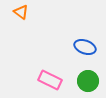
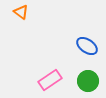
blue ellipse: moved 2 px right, 1 px up; rotated 15 degrees clockwise
pink rectangle: rotated 60 degrees counterclockwise
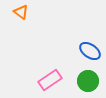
blue ellipse: moved 3 px right, 5 px down
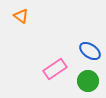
orange triangle: moved 4 px down
pink rectangle: moved 5 px right, 11 px up
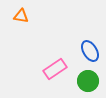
orange triangle: rotated 28 degrees counterclockwise
blue ellipse: rotated 25 degrees clockwise
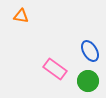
pink rectangle: rotated 70 degrees clockwise
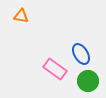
blue ellipse: moved 9 px left, 3 px down
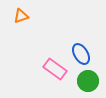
orange triangle: rotated 28 degrees counterclockwise
